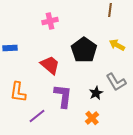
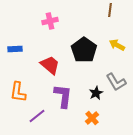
blue rectangle: moved 5 px right, 1 px down
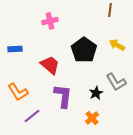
orange L-shape: rotated 40 degrees counterclockwise
purple line: moved 5 px left
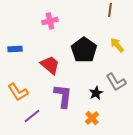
yellow arrow: rotated 21 degrees clockwise
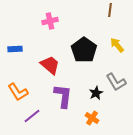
orange cross: rotated 16 degrees counterclockwise
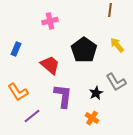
blue rectangle: moved 1 px right; rotated 64 degrees counterclockwise
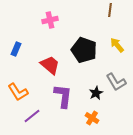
pink cross: moved 1 px up
black pentagon: rotated 15 degrees counterclockwise
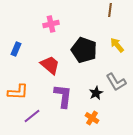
pink cross: moved 1 px right, 4 px down
orange L-shape: rotated 55 degrees counterclockwise
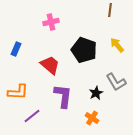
pink cross: moved 2 px up
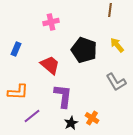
black star: moved 25 px left, 30 px down
